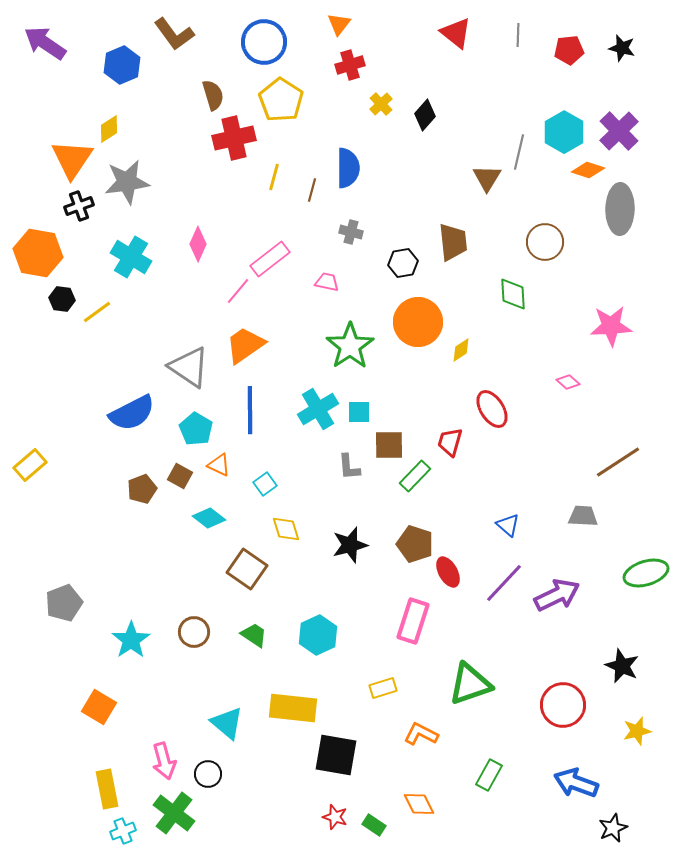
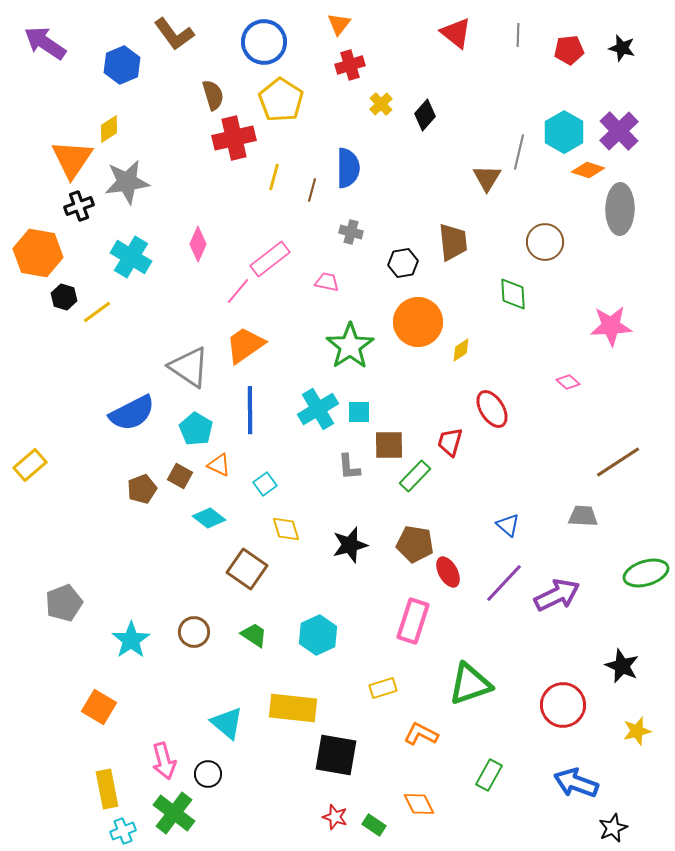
black hexagon at (62, 299): moved 2 px right, 2 px up; rotated 10 degrees clockwise
brown pentagon at (415, 544): rotated 9 degrees counterclockwise
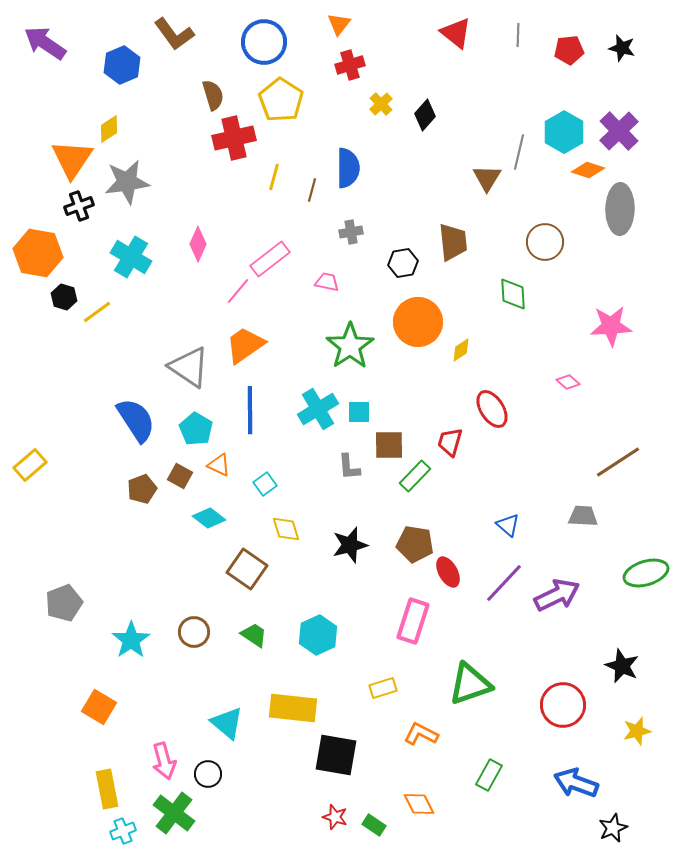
gray cross at (351, 232): rotated 25 degrees counterclockwise
blue semicircle at (132, 413): moved 4 px right, 7 px down; rotated 96 degrees counterclockwise
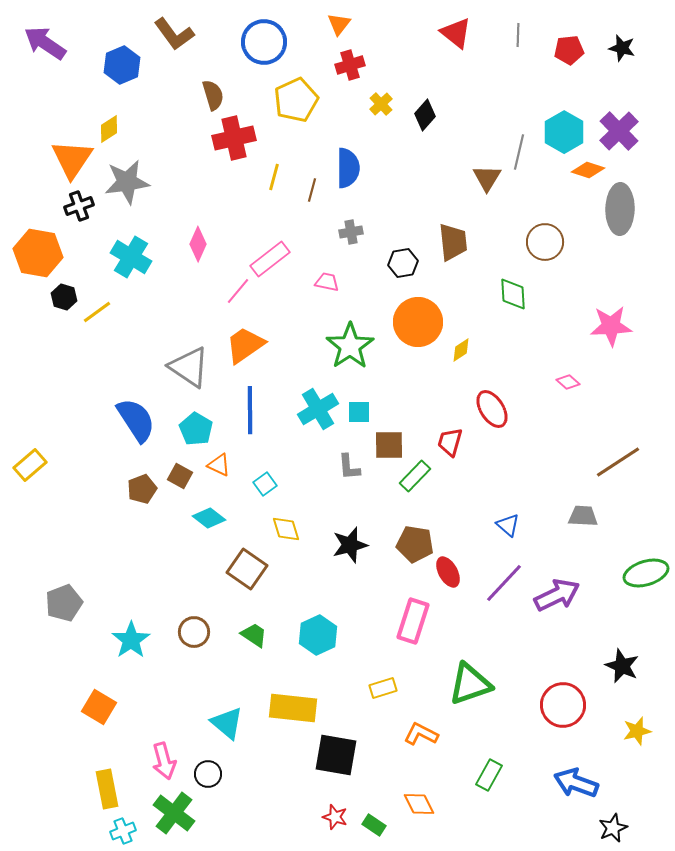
yellow pentagon at (281, 100): moved 15 px right; rotated 15 degrees clockwise
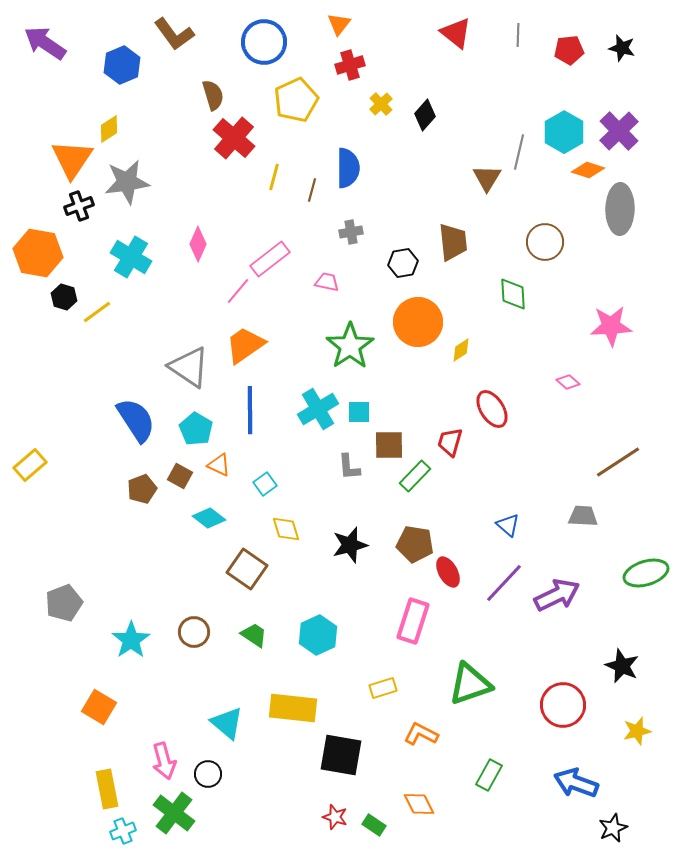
red cross at (234, 138): rotated 36 degrees counterclockwise
black square at (336, 755): moved 5 px right
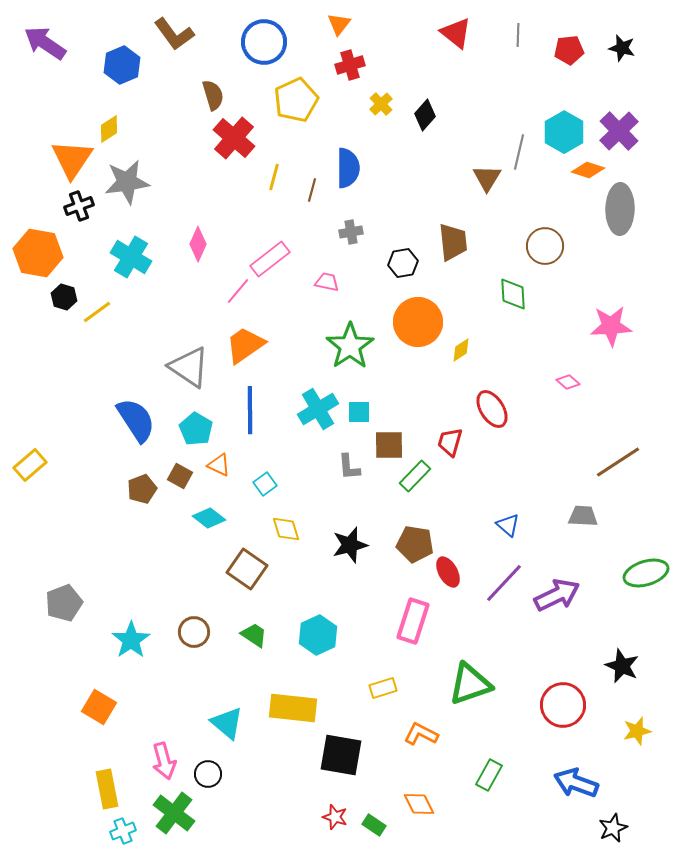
brown circle at (545, 242): moved 4 px down
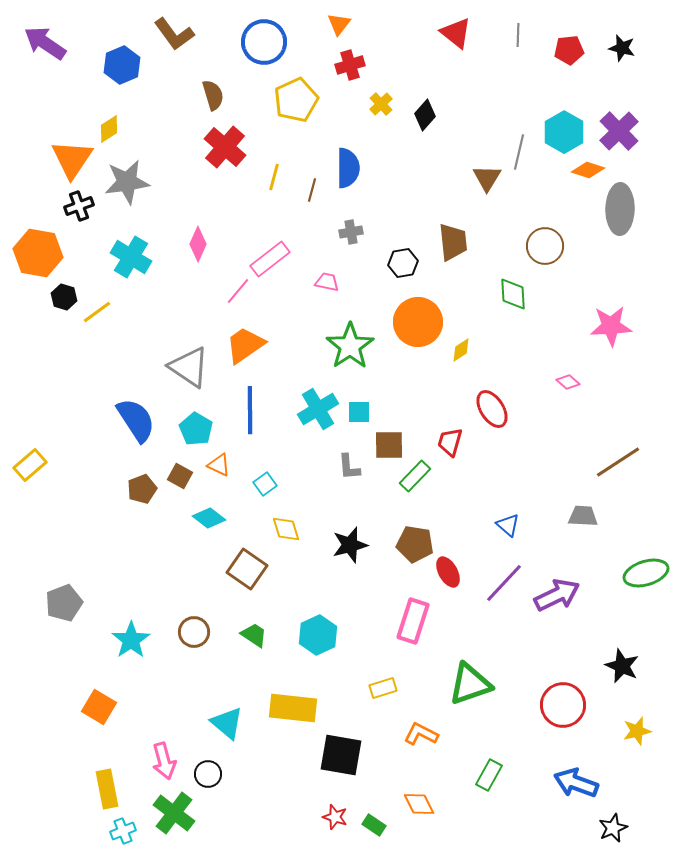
red cross at (234, 138): moved 9 px left, 9 px down
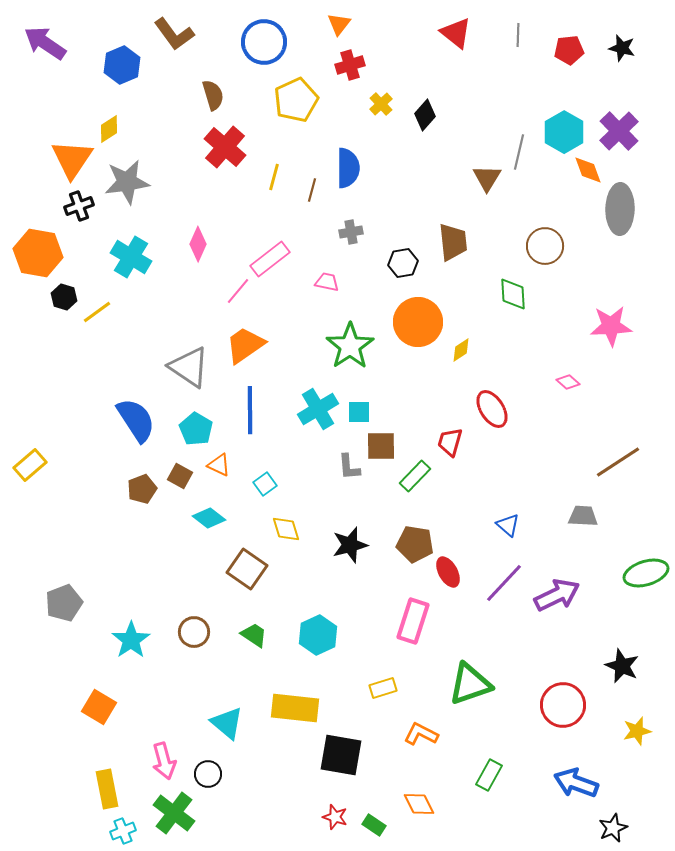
orange diamond at (588, 170): rotated 52 degrees clockwise
brown square at (389, 445): moved 8 px left, 1 px down
yellow rectangle at (293, 708): moved 2 px right
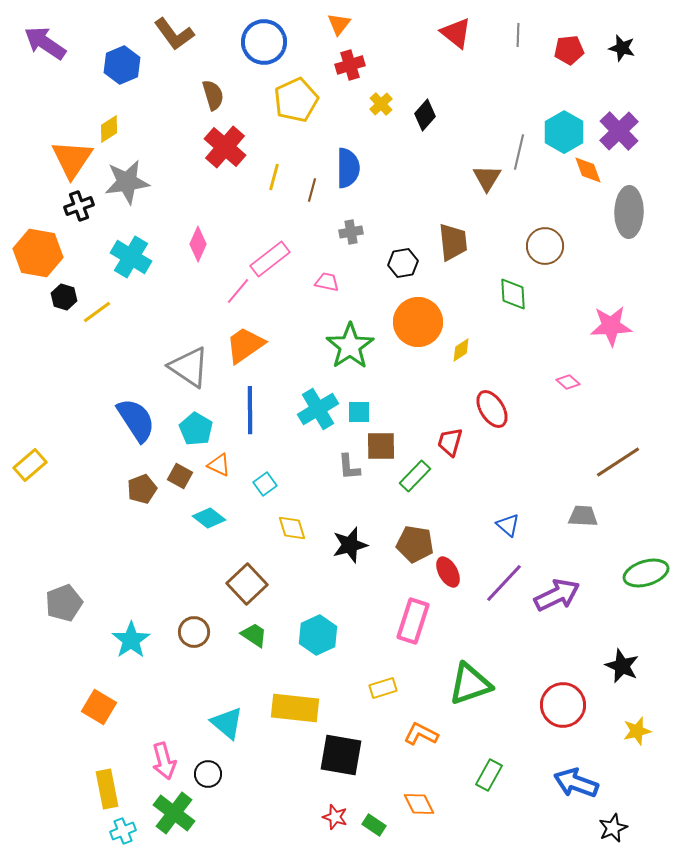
gray ellipse at (620, 209): moved 9 px right, 3 px down
yellow diamond at (286, 529): moved 6 px right, 1 px up
brown square at (247, 569): moved 15 px down; rotated 12 degrees clockwise
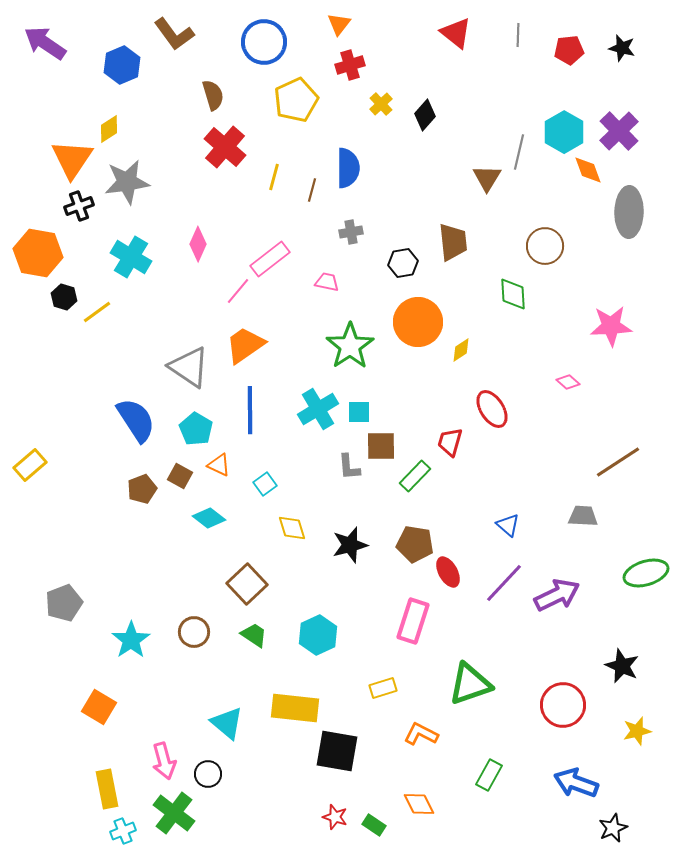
black square at (341, 755): moved 4 px left, 4 px up
